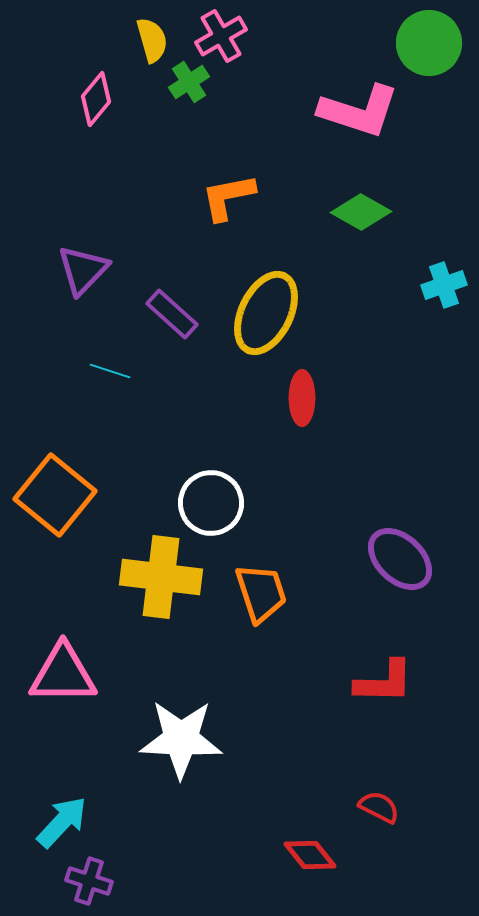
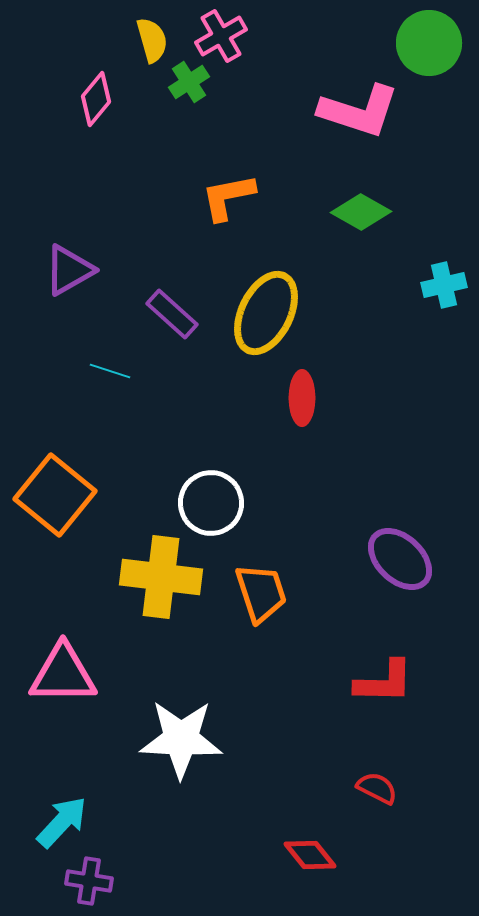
purple triangle: moved 14 px left; rotated 16 degrees clockwise
cyan cross: rotated 6 degrees clockwise
red semicircle: moved 2 px left, 19 px up
purple cross: rotated 9 degrees counterclockwise
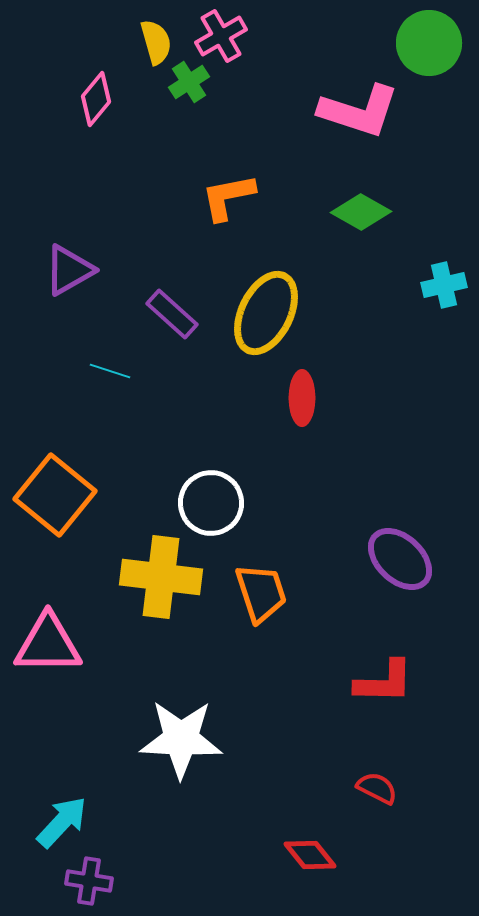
yellow semicircle: moved 4 px right, 2 px down
pink triangle: moved 15 px left, 30 px up
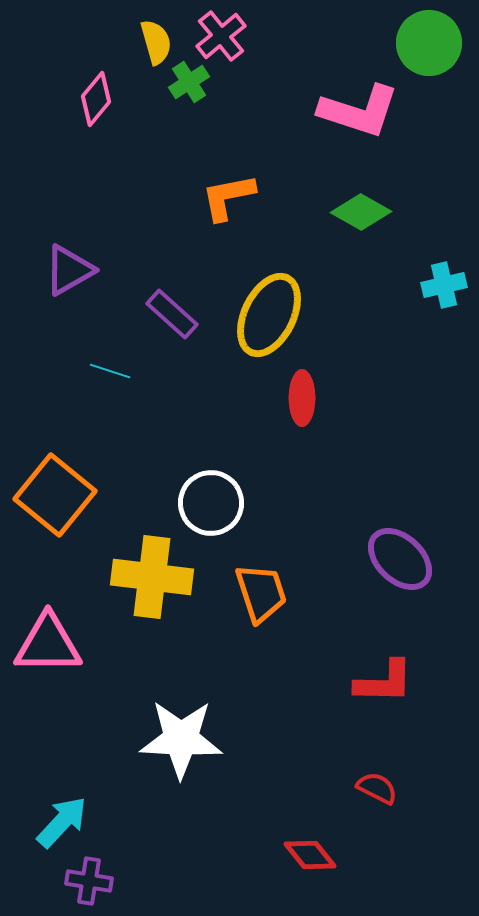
pink cross: rotated 9 degrees counterclockwise
yellow ellipse: moved 3 px right, 2 px down
yellow cross: moved 9 px left
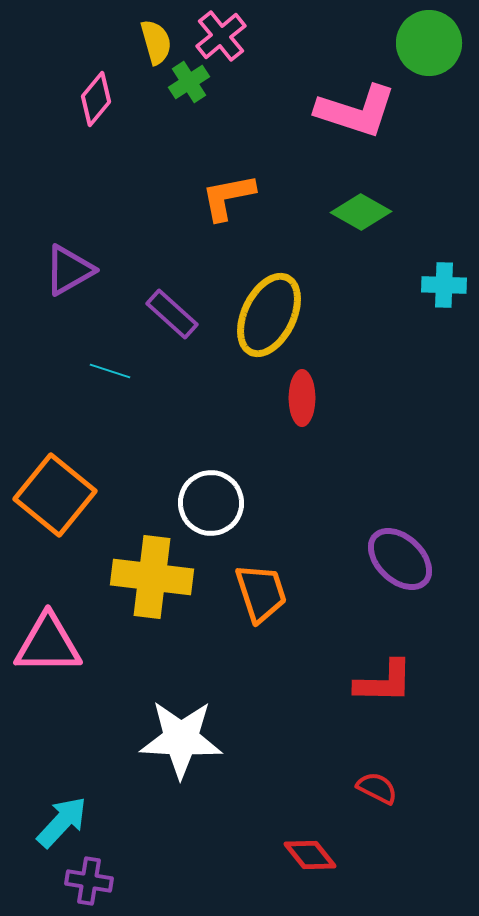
pink L-shape: moved 3 px left
cyan cross: rotated 15 degrees clockwise
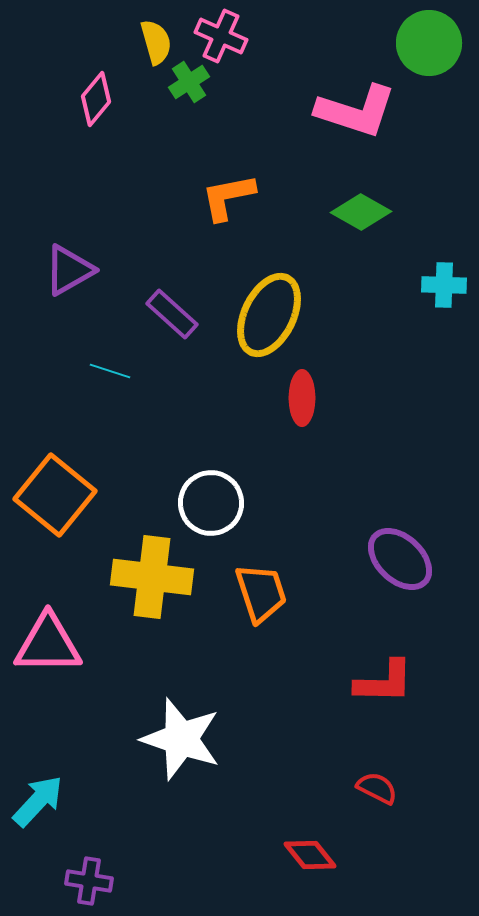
pink cross: rotated 27 degrees counterclockwise
white star: rotated 16 degrees clockwise
cyan arrow: moved 24 px left, 21 px up
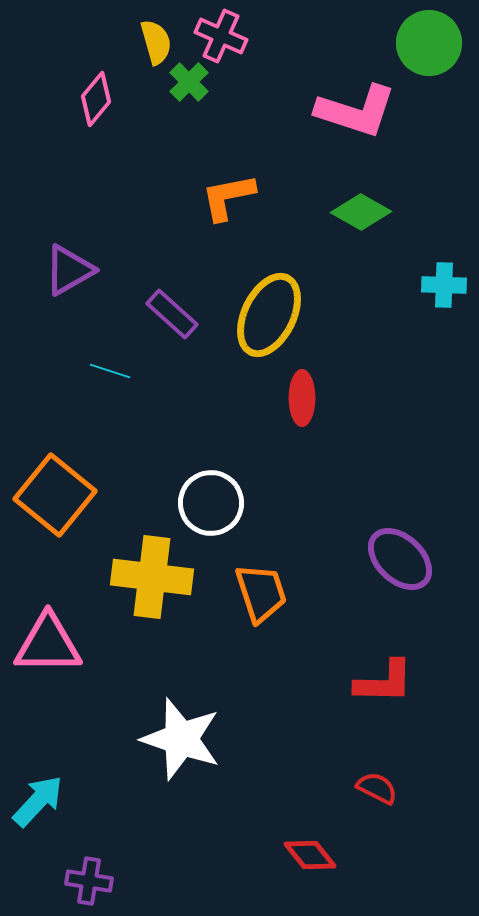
green cross: rotated 12 degrees counterclockwise
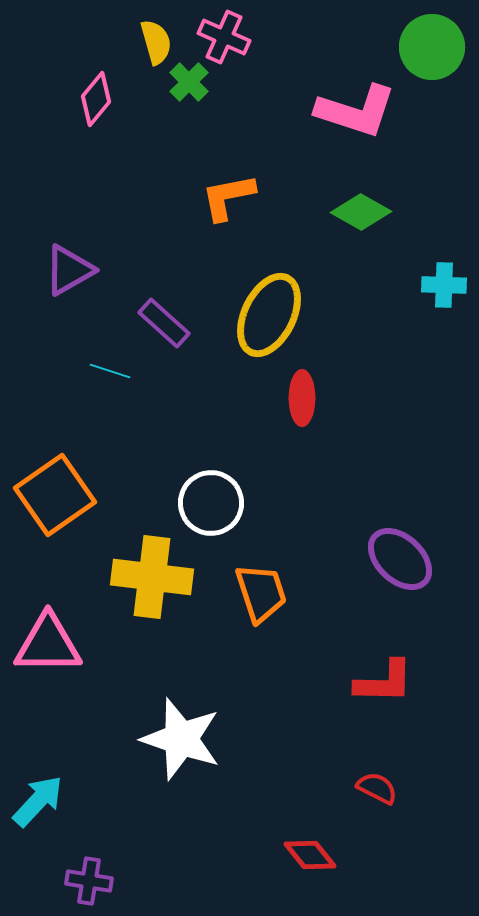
pink cross: moved 3 px right, 1 px down
green circle: moved 3 px right, 4 px down
purple rectangle: moved 8 px left, 9 px down
orange square: rotated 16 degrees clockwise
